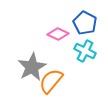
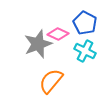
gray star: moved 6 px right, 23 px up; rotated 8 degrees clockwise
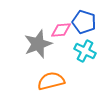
blue pentagon: moved 1 px left, 1 px up; rotated 10 degrees counterclockwise
pink diamond: moved 3 px right, 4 px up; rotated 30 degrees counterclockwise
orange semicircle: rotated 36 degrees clockwise
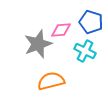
blue pentagon: moved 7 px right
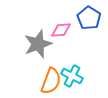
blue pentagon: moved 2 px left, 4 px up; rotated 15 degrees clockwise
cyan cross: moved 13 px left, 25 px down
orange semicircle: rotated 124 degrees clockwise
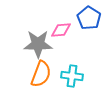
gray star: rotated 20 degrees clockwise
cyan cross: rotated 20 degrees counterclockwise
orange semicircle: moved 10 px left, 7 px up
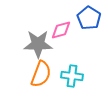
pink diamond: rotated 10 degrees counterclockwise
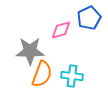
blue pentagon: rotated 15 degrees clockwise
gray star: moved 8 px left, 7 px down
orange semicircle: moved 1 px right
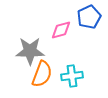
blue pentagon: moved 1 px up
cyan cross: rotated 15 degrees counterclockwise
